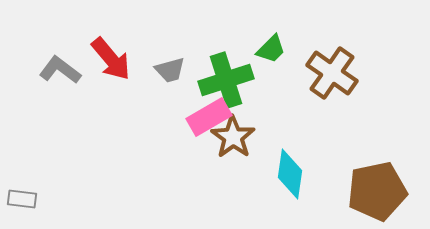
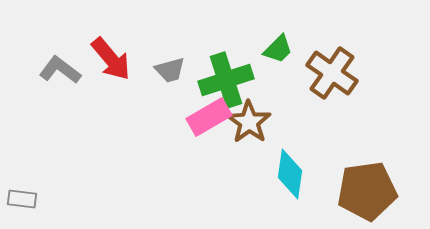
green trapezoid: moved 7 px right
brown star: moved 16 px right, 15 px up
brown pentagon: moved 10 px left; rotated 4 degrees clockwise
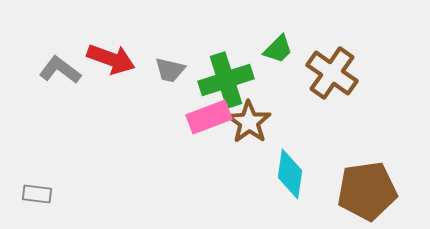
red arrow: rotated 30 degrees counterclockwise
gray trapezoid: rotated 28 degrees clockwise
pink rectangle: rotated 9 degrees clockwise
gray rectangle: moved 15 px right, 5 px up
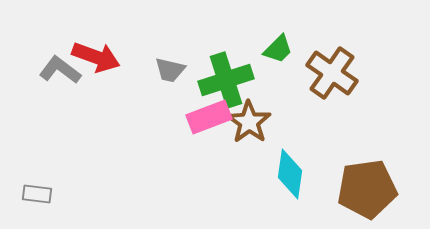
red arrow: moved 15 px left, 2 px up
brown pentagon: moved 2 px up
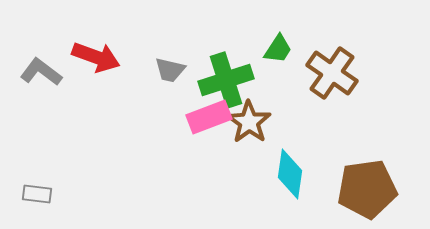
green trapezoid: rotated 12 degrees counterclockwise
gray L-shape: moved 19 px left, 2 px down
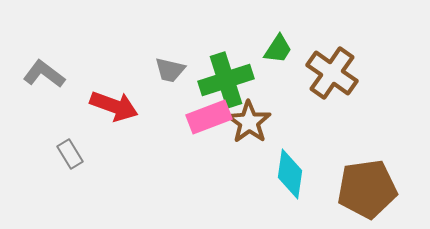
red arrow: moved 18 px right, 49 px down
gray L-shape: moved 3 px right, 2 px down
gray rectangle: moved 33 px right, 40 px up; rotated 52 degrees clockwise
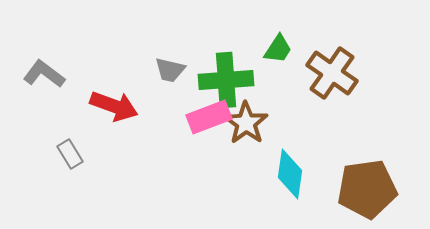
green cross: rotated 14 degrees clockwise
brown star: moved 3 px left, 1 px down
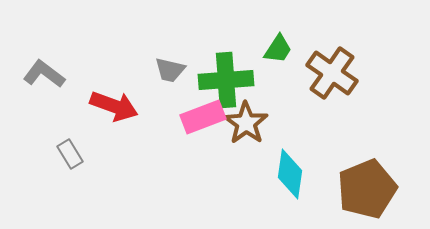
pink rectangle: moved 6 px left
brown pentagon: rotated 14 degrees counterclockwise
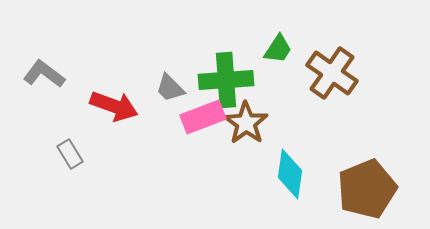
gray trapezoid: moved 18 px down; rotated 32 degrees clockwise
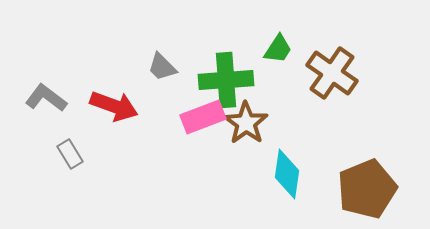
gray L-shape: moved 2 px right, 24 px down
gray trapezoid: moved 8 px left, 21 px up
cyan diamond: moved 3 px left
